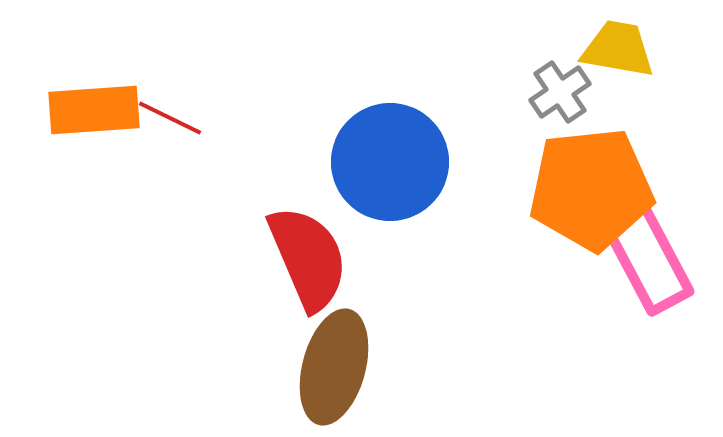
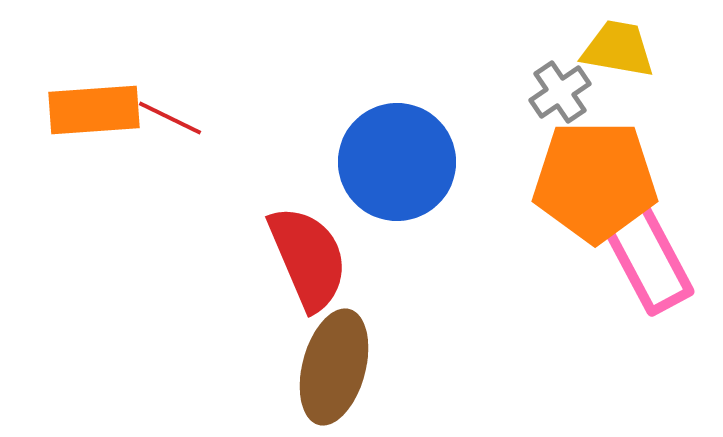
blue circle: moved 7 px right
orange pentagon: moved 4 px right, 8 px up; rotated 6 degrees clockwise
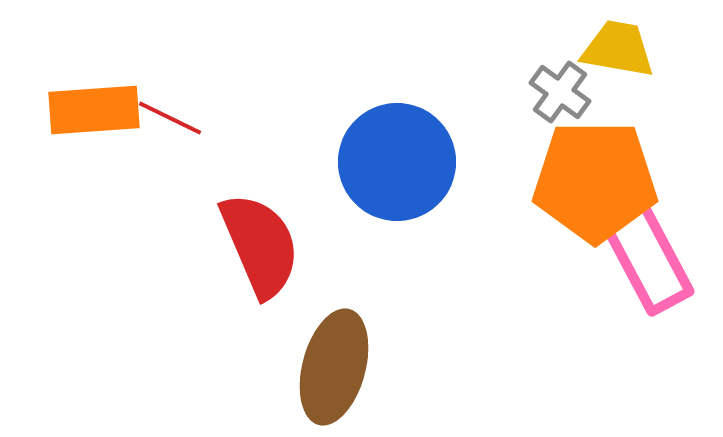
gray cross: rotated 20 degrees counterclockwise
red semicircle: moved 48 px left, 13 px up
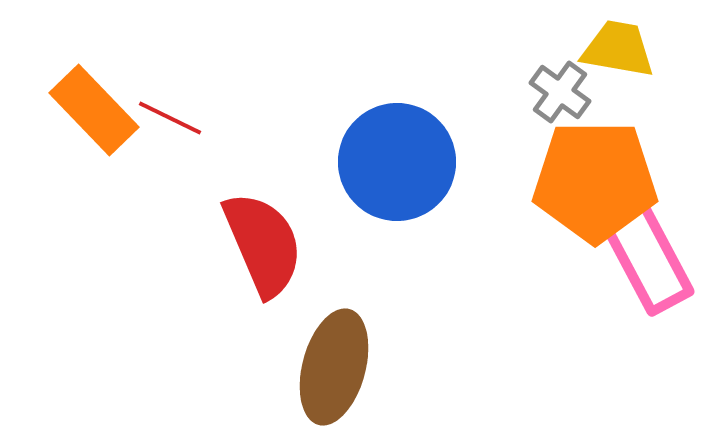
orange rectangle: rotated 50 degrees clockwise
red semicircle: moved 3 px right, 1 px up
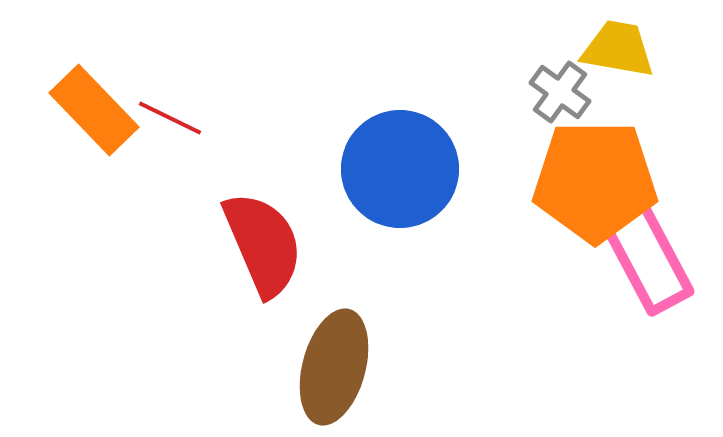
blue circle: moved 3 px right, 7 px down
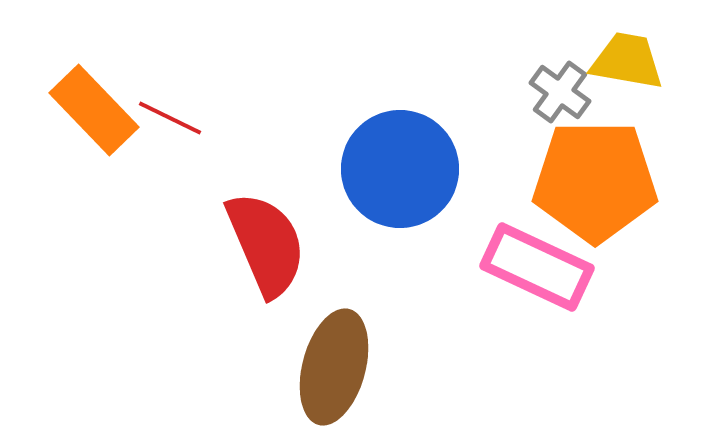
yellow trapezoid: moved 9 px right, 12 px down
red semicircle: moved 3 px right
pink rectangle: moved 111 px left, 8 px down; rotated 37 degrees counterclockwise
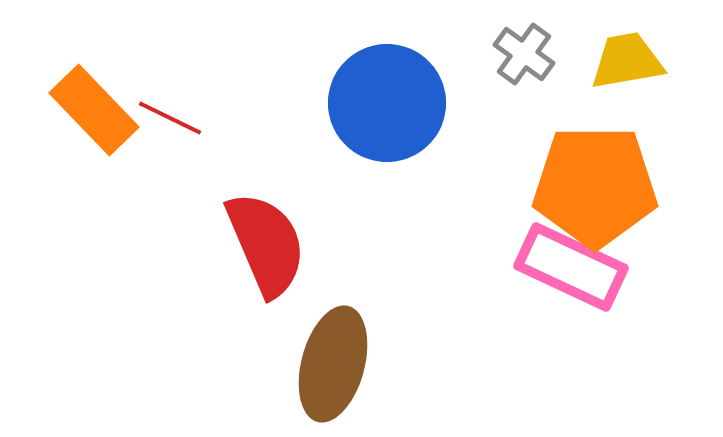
yellow trapezoid: rotated 20 degrees counterclockwise
gray cross: moved 36 px left, 38 px up
blue circle: moved 13 px left, 66 px up
orange pentagon: moved 5 px down
pink rectangle: moved 34 px right
brown ellipse: moved 1 px left, 3 px up
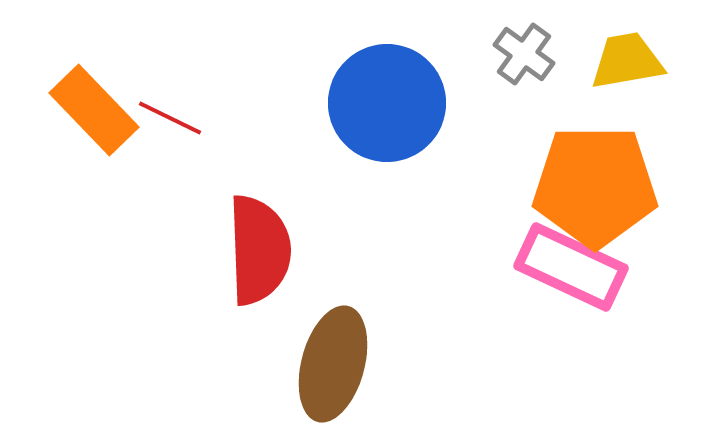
red semicircle: moved 7 px left, 6 px down; rotated 21 degrees clockwise
